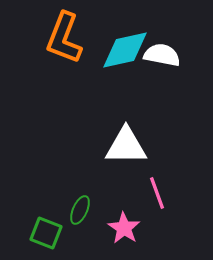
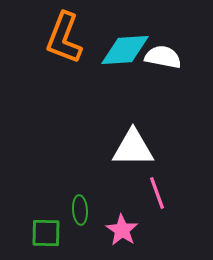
cyan diamond: rotated 9 degrees clockwise
white semicircle: moved 1 px right, 2 px down
white triangle: moved 7 px right, 2 px down
green ellipse: rotated 28 degrees counterclockwise
pink star: moved 2 px left, 2 px down
green square: rotated 20 degrees counterclockwise
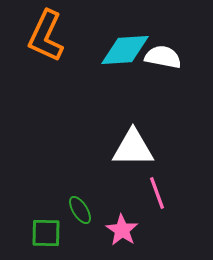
orange L-shape: moved 18 px left, 2 px up; rotated 4 degrees clockwise
green ellipse: rotated 28 degrees counterclockwise
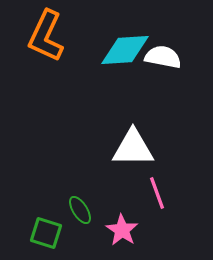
green square: rotated 16 degrees clockwise
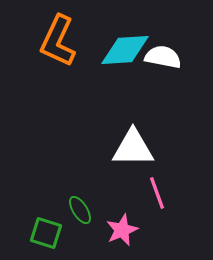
orange L-shape: moved 12 px right, 5 px down
pink star: rotated 16 degrees clockwise
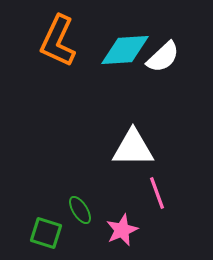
white semicircle: rotated 126 degrees clockwise
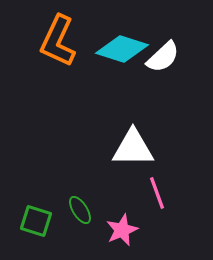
cyan diamond: moved 3 px left, 1 px up; rotated 21 degrees clockwise
green square: moved 10 px left, 12 px up
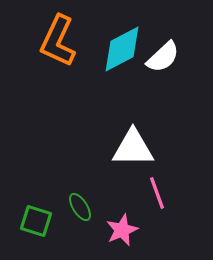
cyan diamond: rotated 45 degrees counterclockwise
green ellipse: moved 3 px up
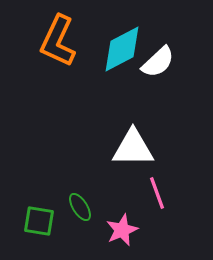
white semicircle: moved 5 px left, 5 px down
green square: moved 3 px right; rotated 8 degrees counterclockwise
